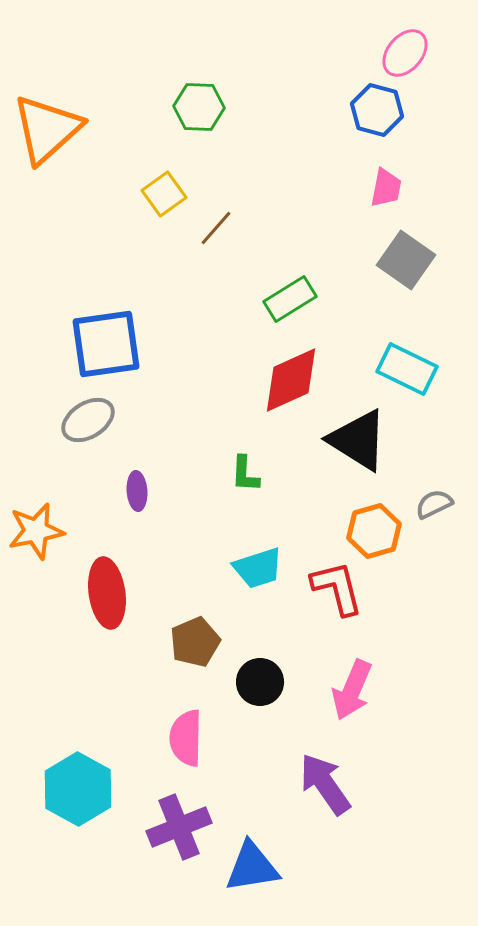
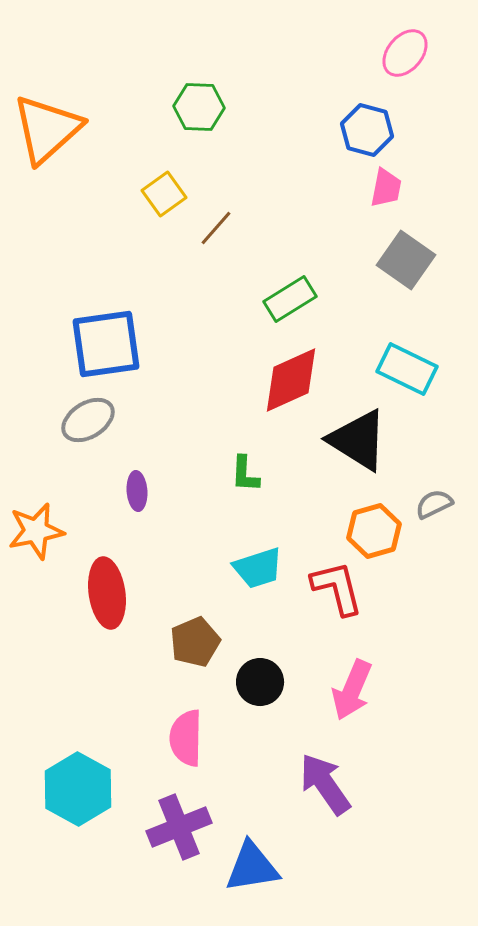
blue hexagon: moved 10 px left, 20 px down
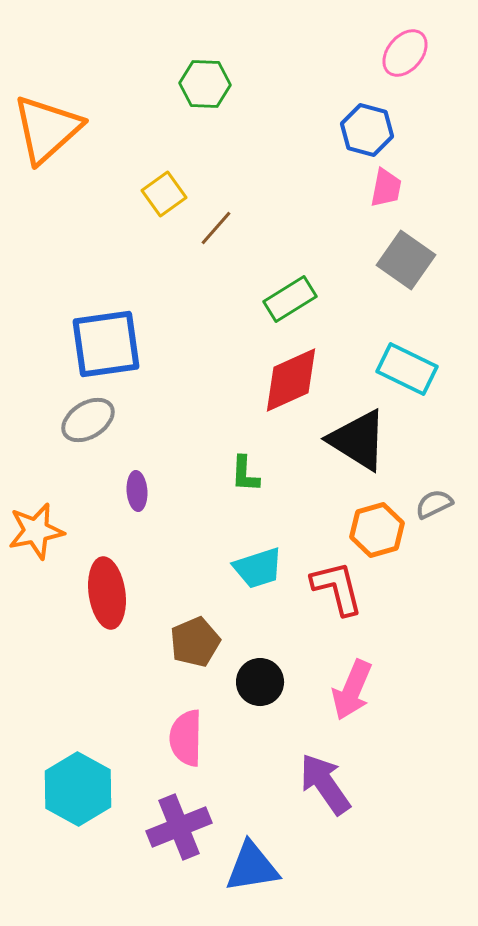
green hexagon: moved 6 px right, 23 px up
orange hexagon: moved 3 px right, 1 px up
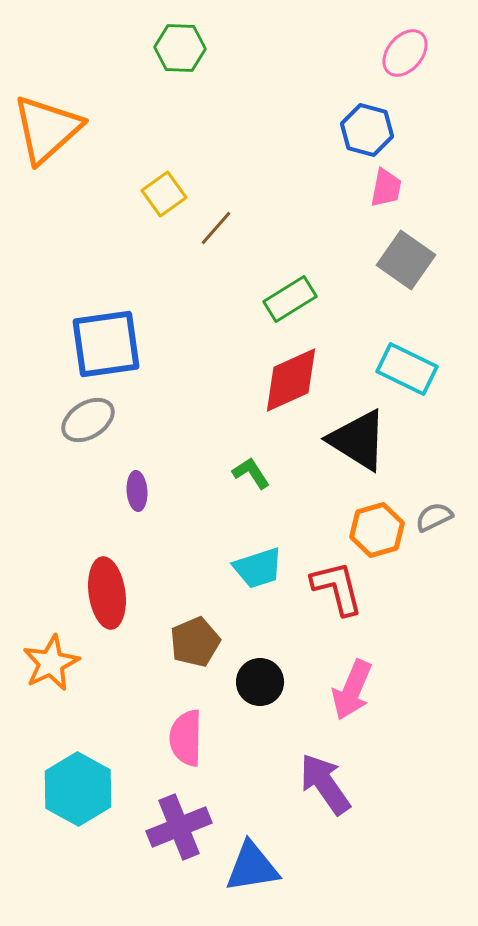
green hexagon: moved 25 px left, 36 px up
green L-shape: moved 6 px right, 1 px up; rotated 144 degrees clockwise
gray semicircle: moved 13 px down
orange star: moved 15 px right, 132 px down; rotated 14 degrees counterclockwise
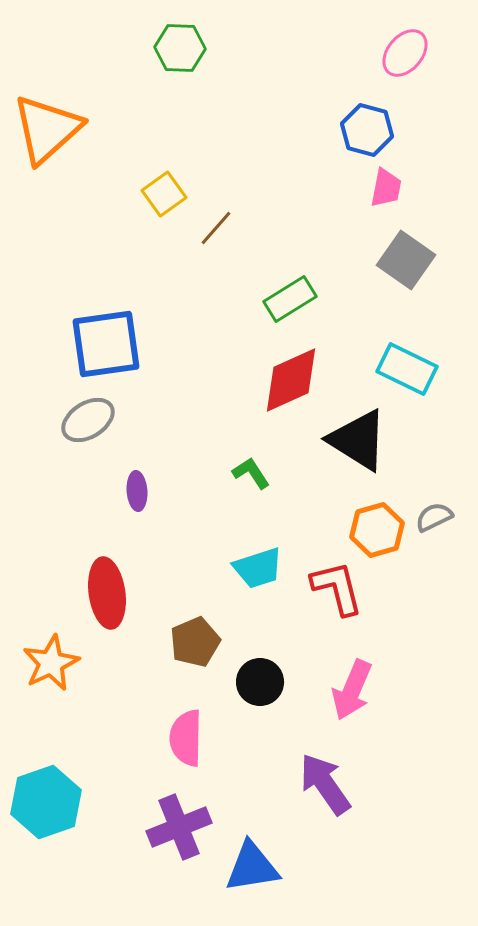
cyan hexagon: moved 32 px left, 13 px down; rotated 12 degrees clockwise
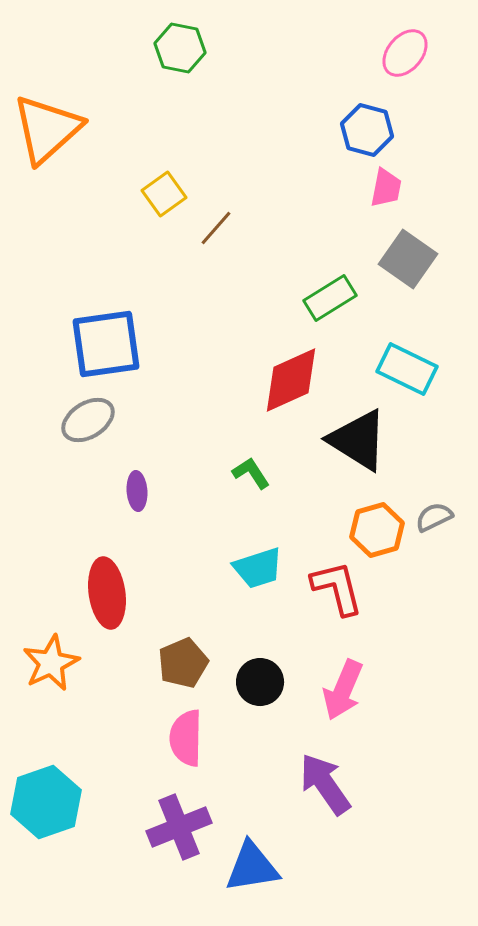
green hexagon: rotated 9 degrees clockwise
gray square: moved 2 px right, 1 px up
green rectangle: moved 40 px right, 1 px up
brown pentagon: moved 12 px left, 21 px down
pink arrow: moved 9 px left
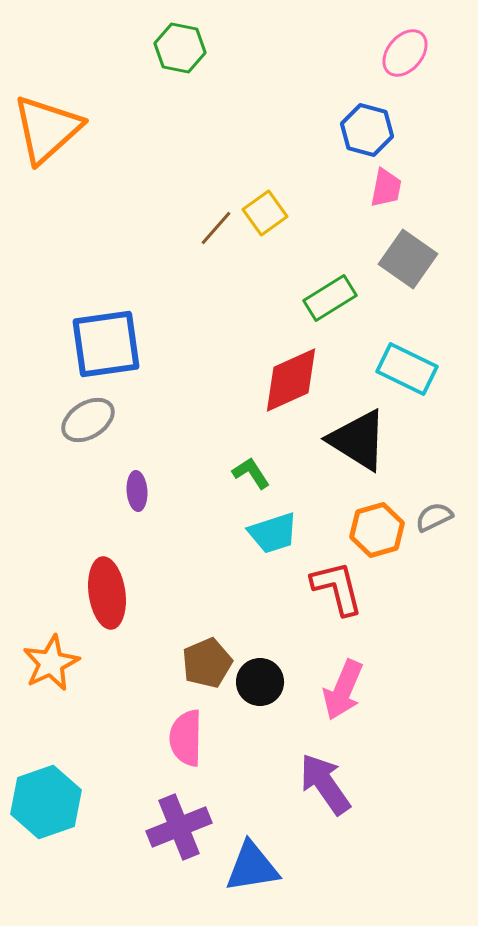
yellow square: moved 101 px right, 19 px down
cyan trapezoid: moved 15 px right, 35 px up
brown pentagon: moved 24 px right
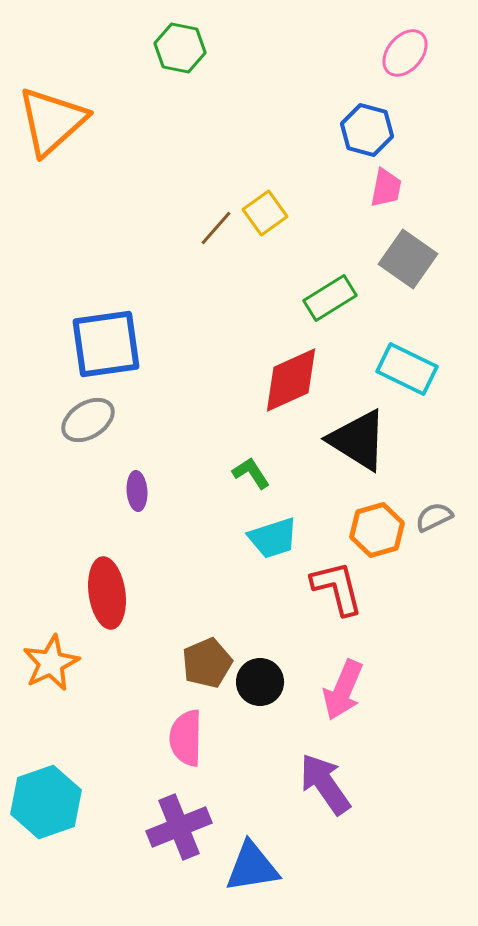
orange triangle: moved 5 px right, 8 px up
cyan trapezoid: moved 5 px down
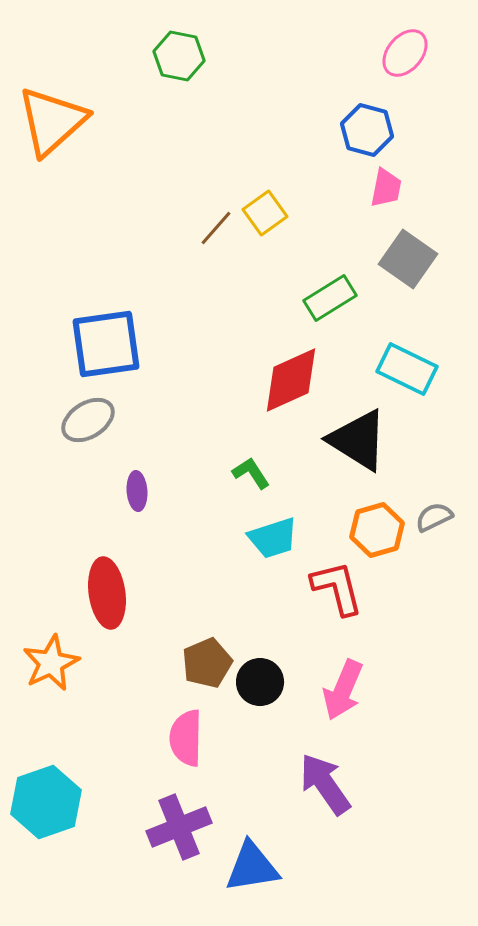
green hexagon: moved 1 px left, 8 px down
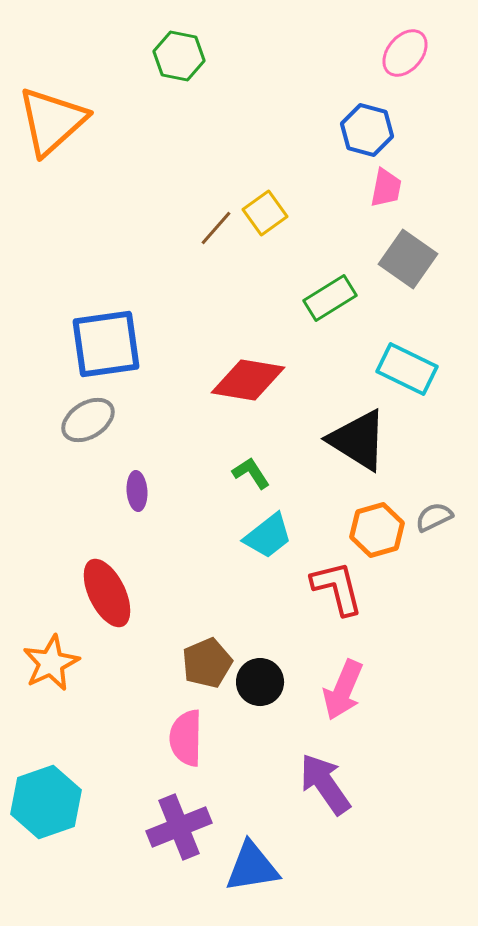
red diamond: moved 43 px left; rotated 34 degrees clockwise
cyan trapezoid: moved 5 px left, 2 px up; rotated 20 degrees counterclockwise
red ellipse: rotated 18 degrees counterclockwise
